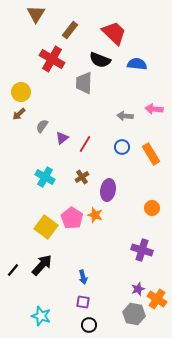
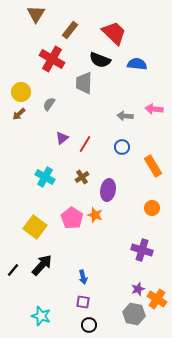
gray semicircle: moved 7 px right, 22 px up
orange rectangle: moved 2 px right, 12 px down
yellow square: moved 11 px left
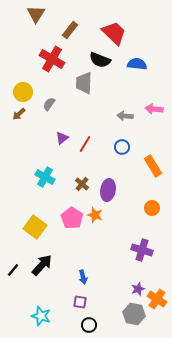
yellow circle: moved 2 px right
brown cross: moved 7 px down; rotated 16 degrees counterclockwise
purple square: moved 3 px left
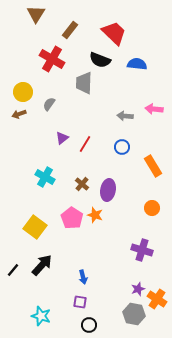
brown arrow: rotated 24 degrees clockwise
